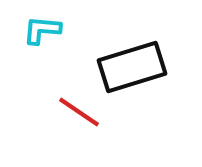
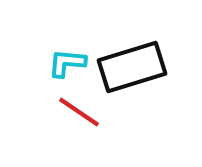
cyan L-shape: moved 25 px right, 33 px down
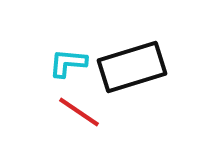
cyan L-shape: moved 1 px right
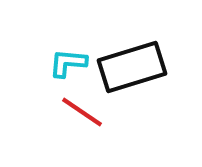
red line: moved 3 px right
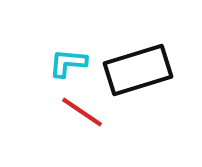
black rectangle: moved 6 px right, 3 px down
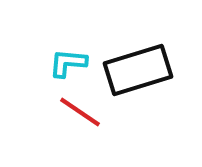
red line: moved 2 px left
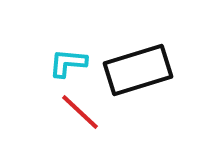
red line: rotated 9 degrees clockwise
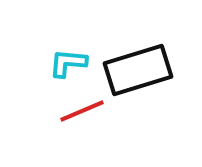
red line: moved 2 px right, 1 px up; rotated 66 degrees counterclockwise
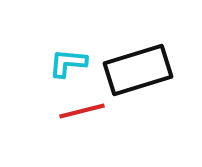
red line: rotated 9 degrees clockwise
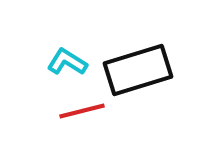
cyan L-shape: moved 1 px left, 1 px up; rotated 27 degrees clockwise
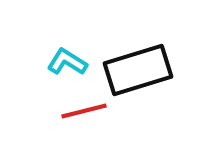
red line: moved 2 px right
